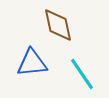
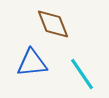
brown diamond: moved 5 px left, 1 px up; rotated 9 degrees counterclockwise
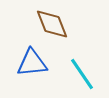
brown diamond: moved 1 px left
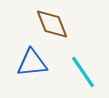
cyan line: moved 1 px right, 2 px up
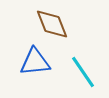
blue triangle: moved 3 px right, 1 px up
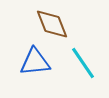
cyan line: moved 9 px up
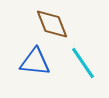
blue triangle: rotated 12 degrees clockwise
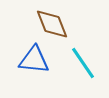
blue triangle: moved 1 px left, 2 px up
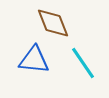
brown diamond: moved 1 px right, 1 px up
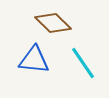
brown diamond: rotated 24 degrees counterclockwise
